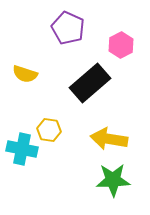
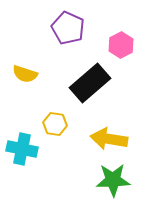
yellow hexagon: moved 6 px right, 6 px up
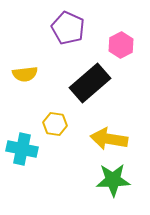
yellow semicircle: rotated 25 degrees counterclockwise
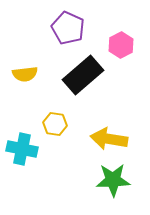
black rectangle: moved 7 px left, 8 px up
